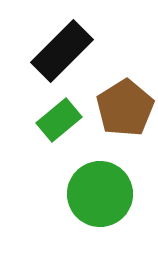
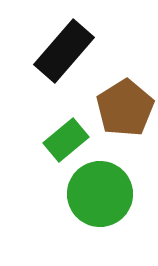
black rectangle: moved 2 px right; rotated 4 degrees counterclockwise
green rectangle: moved 7 px right, 20 px down
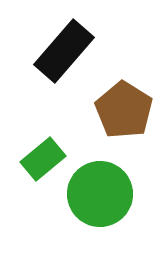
brown pentagon: moved 1 px left, 2 px down; rotated 8 degrees counterclockwise
green rectangle: moved 23 px left, 19 px down
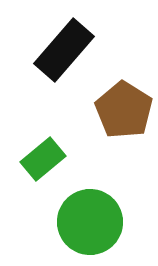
black rectangle: moved 1 px up
green circle: moved 10 px left, 28 px down
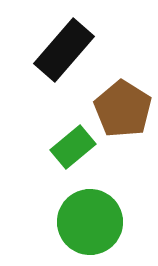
brown pentagon: moved 1 px left, 1 px up
green rectangle: moved 30 px right, 12 px up
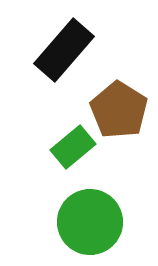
brown pentagon: moved 4 px left, 1 px down
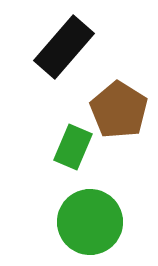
black rectangle: moved 3 px up
green rectangle: rotated 27 degrees counterclockwise
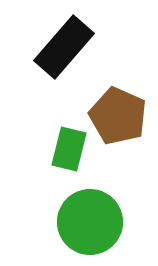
brown pentagon: moved 1 px left, 6 px down; rotated 8 degrees counterclockwise
green rectangle: moved 4 px left, 2 px down; rotated 9 degrees counterclockwise
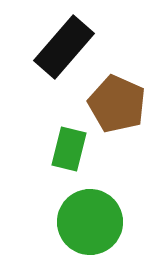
brown pentagon: moved 1 px left, 12 px up
